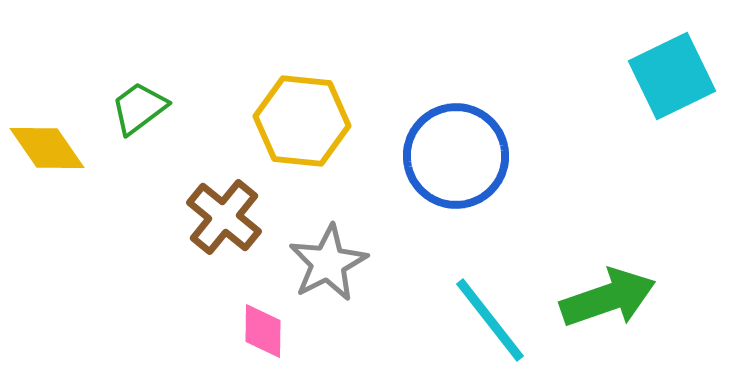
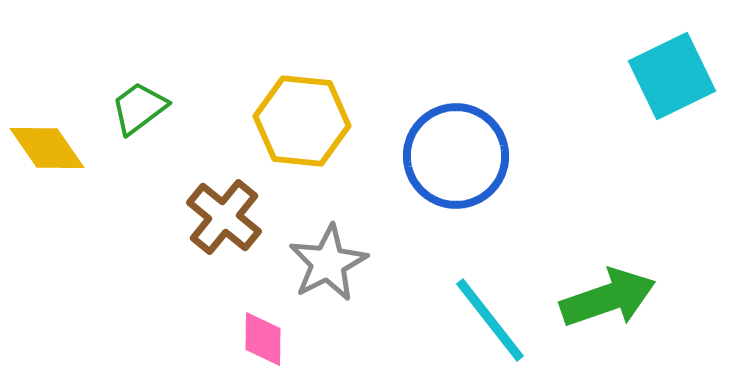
pink diamond: moved 8 px down
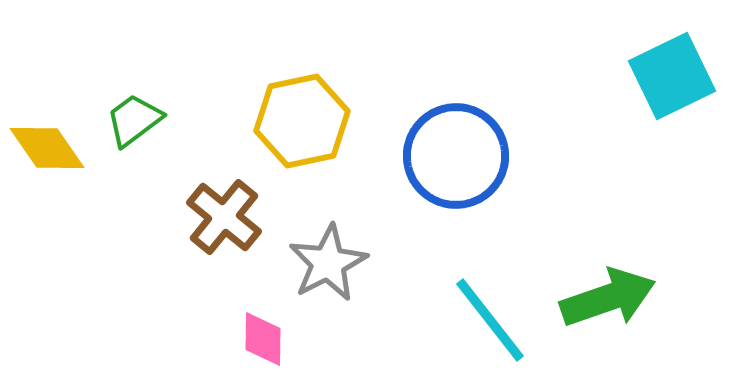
green trapezoid: moved 5 px left, 12 px down
yellow hexagon: rotated 18 degrees counterclockwise
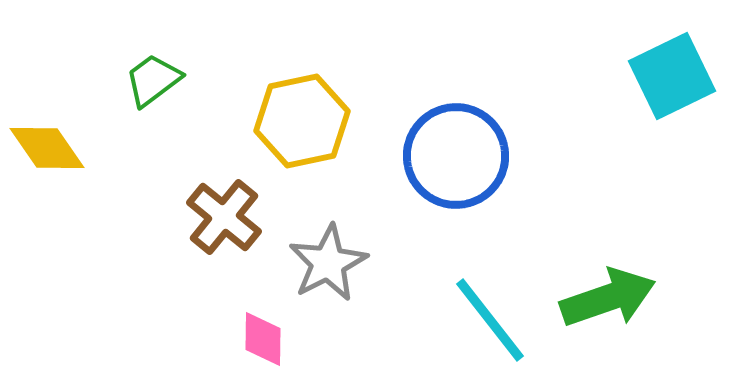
green trapezoid: moved 19 px right, 40 px up
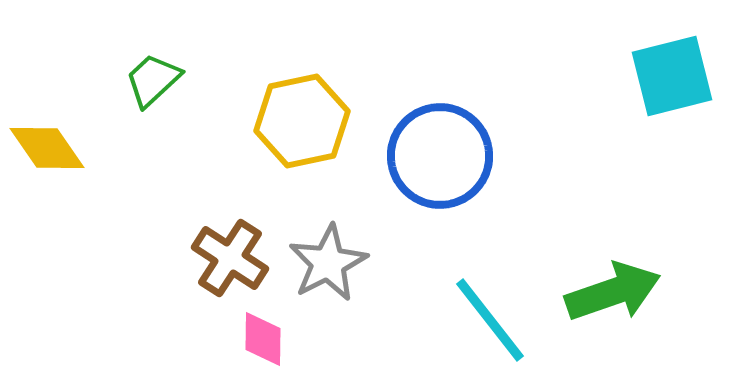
cyan square: rotated 12 degrees clockwise
green trapezoid: rotated 6 degrees counterclockwise
blue circle: moved 16 px left
brown cross: moved 6 px right, 41 px down; rotated 6 degrees counterclockwise
green arrow: moved 5 px right, 6 px up
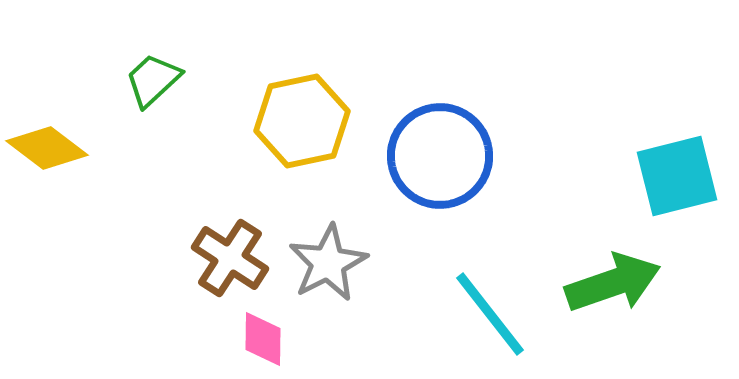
cyan square: moved 5 px right, 100 px down
yellow diamond: rotated 18 degrees counterclockwise
green arrow: moved 9 px up
cyan line: moved 6 px up
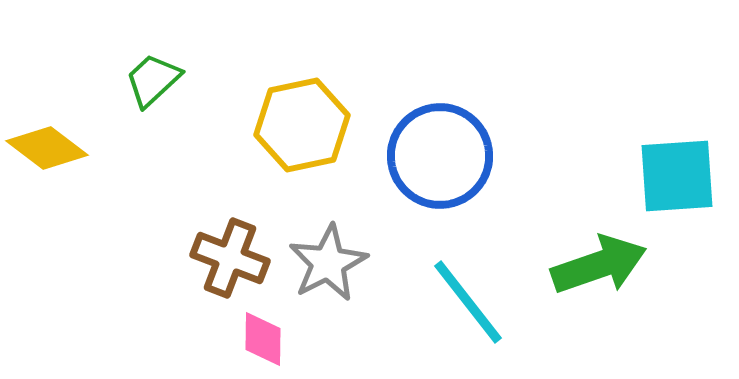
yellow hexagon: moved 4 px down
cyan square: rotated 10 degrees clockwise
brown cross: rotated 12 degrees counterclockwise
green arrow: moved 14 px left, 18 px up
cyan line: moved 22 px left, 12 px up
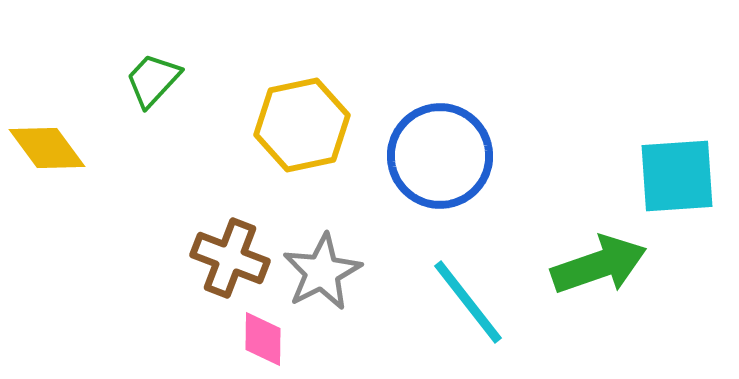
green trapezoid: rotated 4 degrees counterclockwise
yellow diamond: rotated 16 degrees clockwise
gray star: moved 6 px left, 9 px down
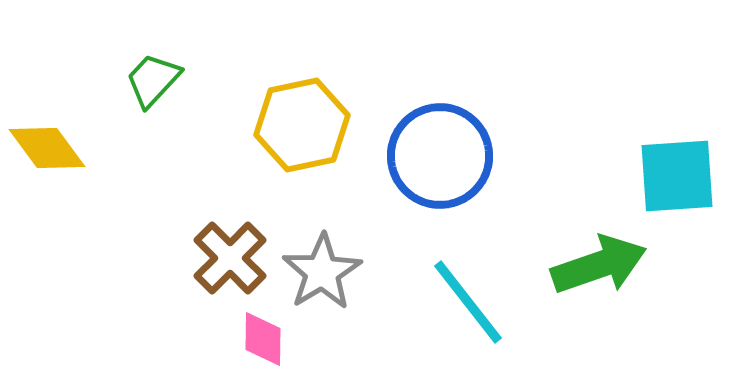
brown cross: rotated 24 degrees clockwise
gray star: rotated 4 degrees counterclockwise
